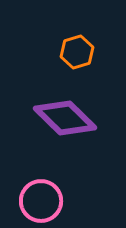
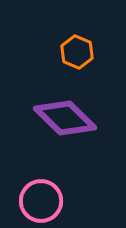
orange hexagon: rotated 20 degrees counterclockwise
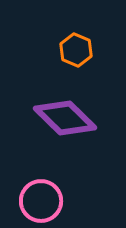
orange hexagon: moved 1 px left, 2 px up
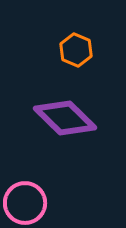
pink circle: moved 16 px left, 2 px down
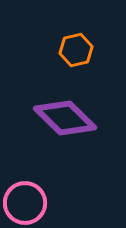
orange hexagon: rotated 24 degrees clockwise
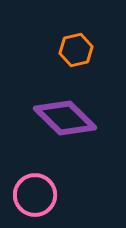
pink circle: moved 10 px right, 8 px up
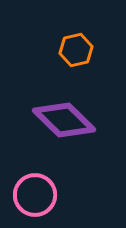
purple diamond: moved 1 px left, 2 px down
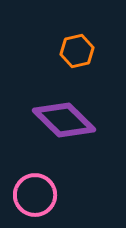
orange hexagon: moved 1 px right, 1 px down
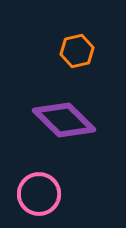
pink circle: moved 4 px right, 1 px up
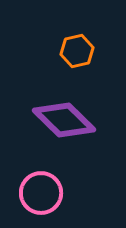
pink circle: moved 2 px right, 1 px up
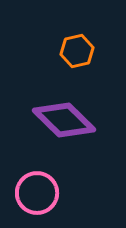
pink circle: moved 4 px left
